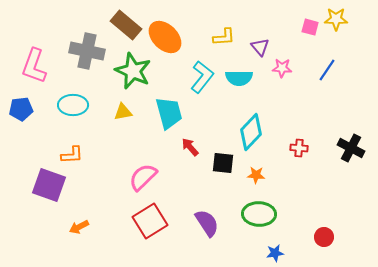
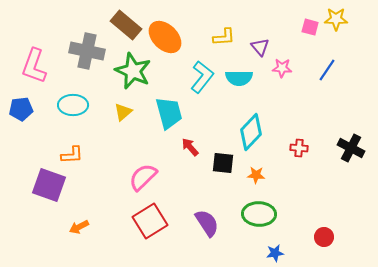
yellow triangle: rotated 30 degrees counterclockwise
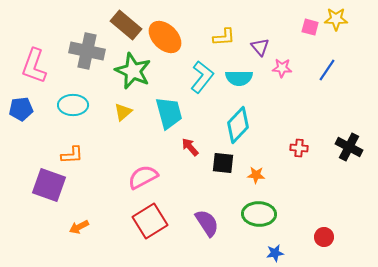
cyan diamond: moved 13 px left, 7 px up
black cross: moved 2 px left, 1 px up
pink semicircle: rotated 16 degrees clockwise
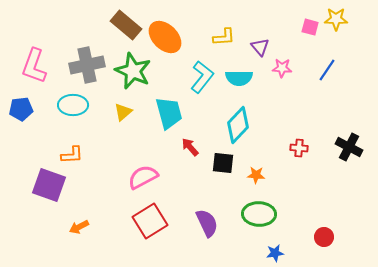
gray cross: moved 14 px down; rotated 24 degrees counterclockwise
purple semicircle: rotated 8 degrees clockwise
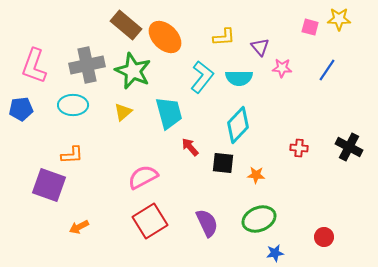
yellow star: moved 3 px right
green ellipse: moved 5 px down; rotated 24 degrees counterclockwise
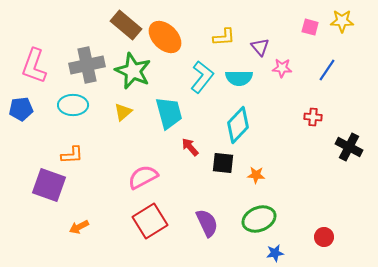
yellow star: moved 3 px right, 2 px down
red cross: moved 14 px right, 31 px up
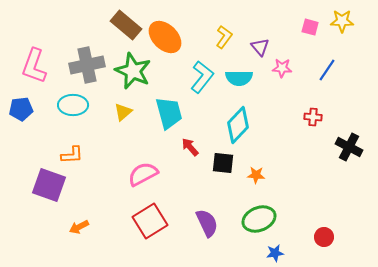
yellow L-shape: rotated 50 degrees counterclockwise
pink semicircle: moved 3 px up
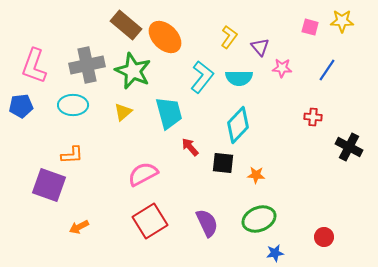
yellow L-shape: moved 5 px right
blue pentagon: moved 3 px up
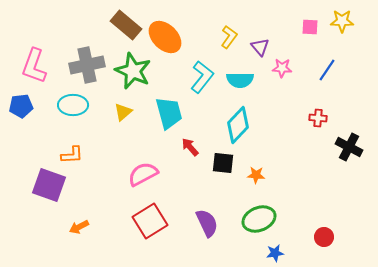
pink square: rotated 12 degrees counterclockwise
cyan semicircle: moved 1 px right, 2 px down
red cross: moved 5 px right, 1 px down
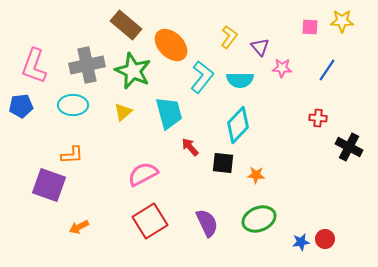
orange ellipse: moved 6 px right, 8 px down
red circle: moved 1 px right, 2 px down
blue star: moved 26 px right, 11 px up
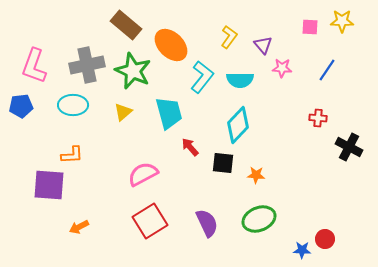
purple triangle: moved 3 px right, 2 px up
purple square: rotated 16 degrees counterclockwise
blue star: moved 1 px right, 8 px down; rotated 12 degrees clockwise
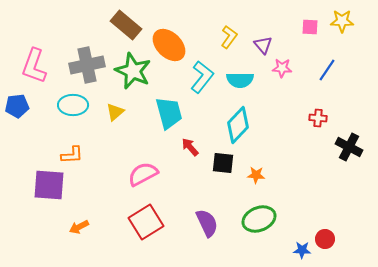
orange ellipse: moved 2 px left
blue pentagon: moved 4 px left
yellow triangle: moved 8 px left
red square: moved 4 px left, 1 px down
